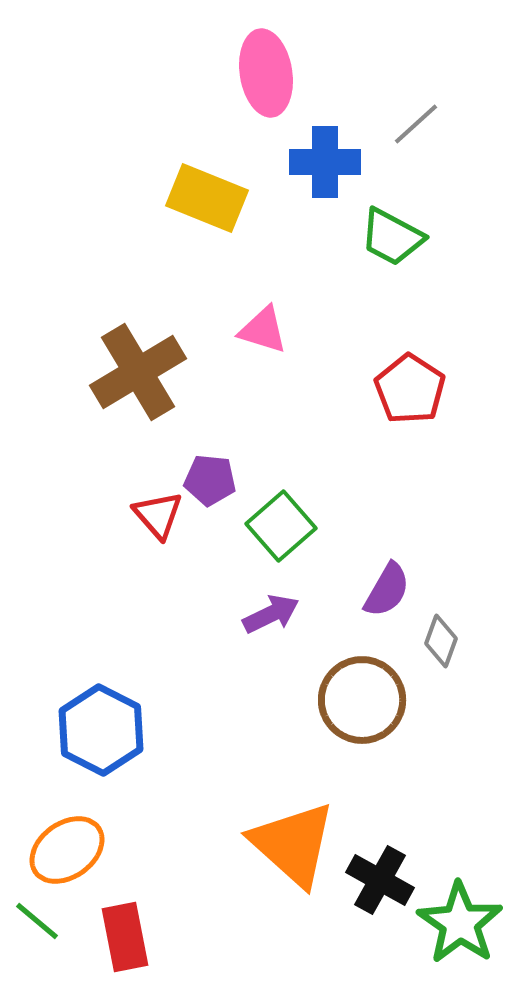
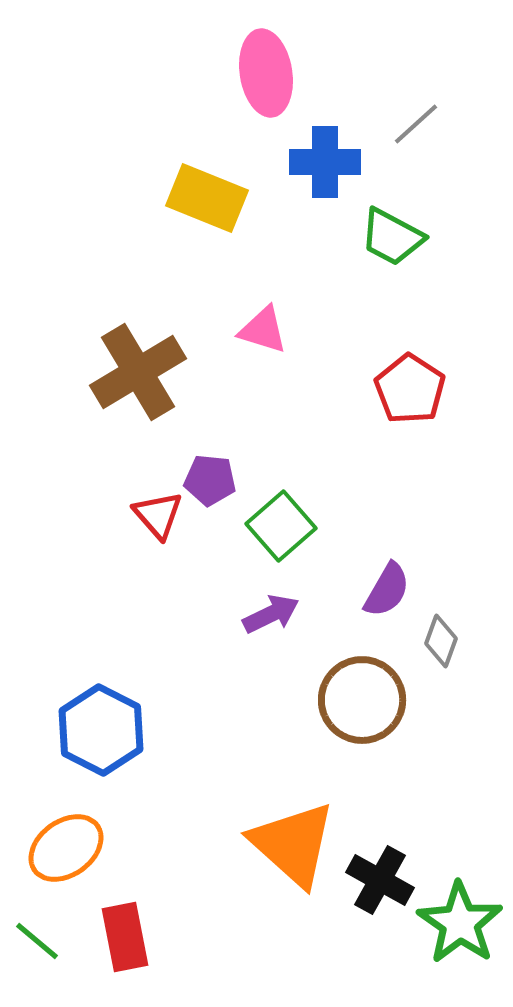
orange ellipse: moved 1 px left, 2 px up
green line: moved 20 px down
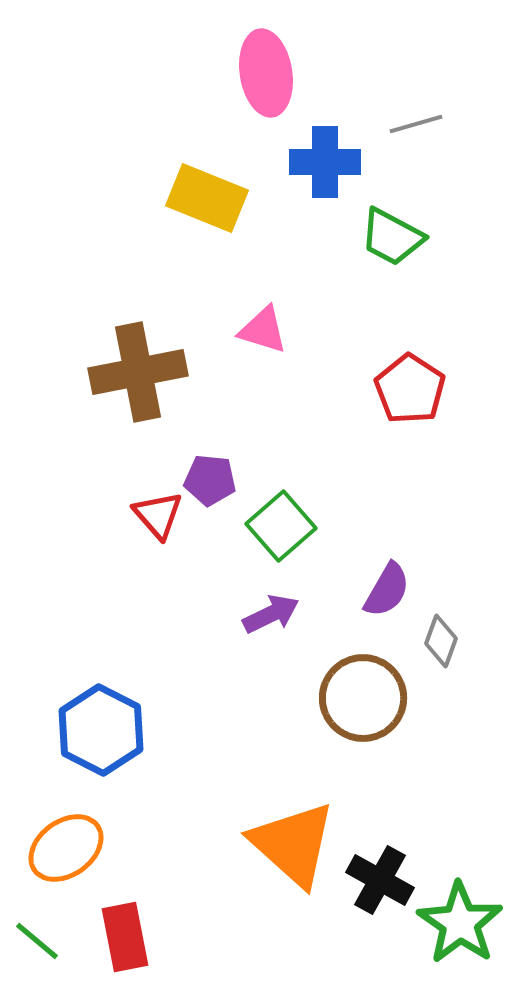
gray line: rotated 26 degrees clockwise
brown cross: rotated 20 degrees clockwise
brown circle: moved 1 px right, 2 px up
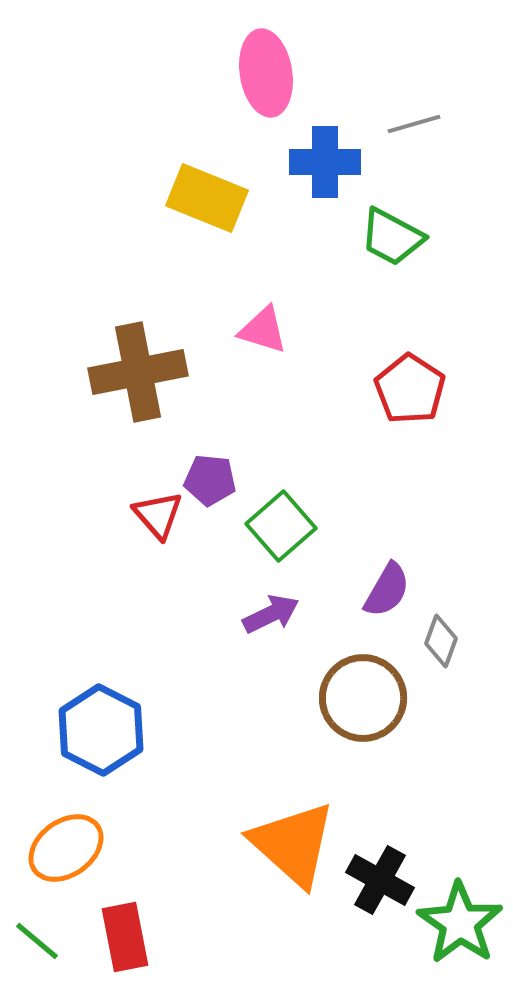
gray line: moved 2 px left
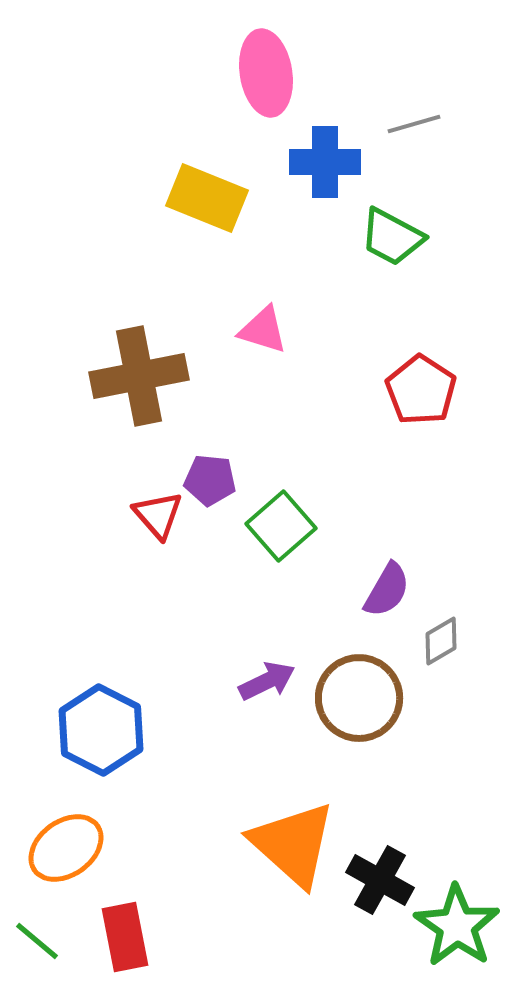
brown cross: moved 1 px right, 4 px down
red pentagon: moved 11 px right, 1 px down
purple arrow: moved 4 px left, 67 px down
gray diamond: rotated 39 degrees clockwise
brown circle: moved 4 px left
green star: moved 3 px left, 3 px down
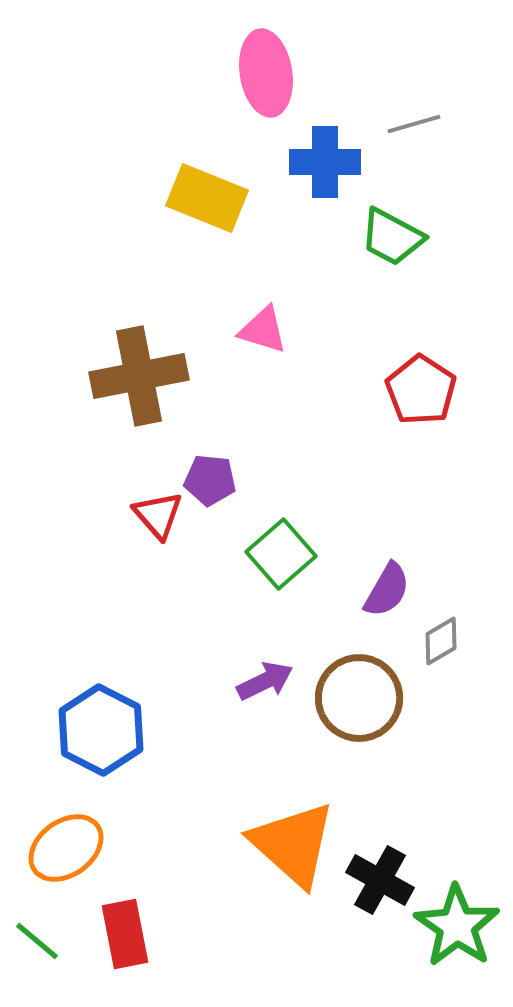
green square: moved 28 px down
purple arrow: moved 2 px left
red rectangle: moved 3 px up
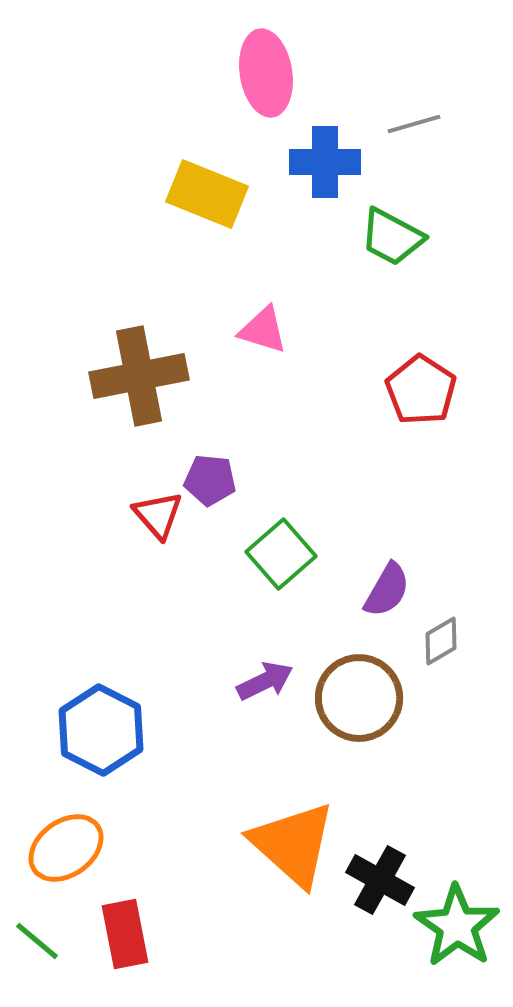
yellow rectangle: moved 4 px up
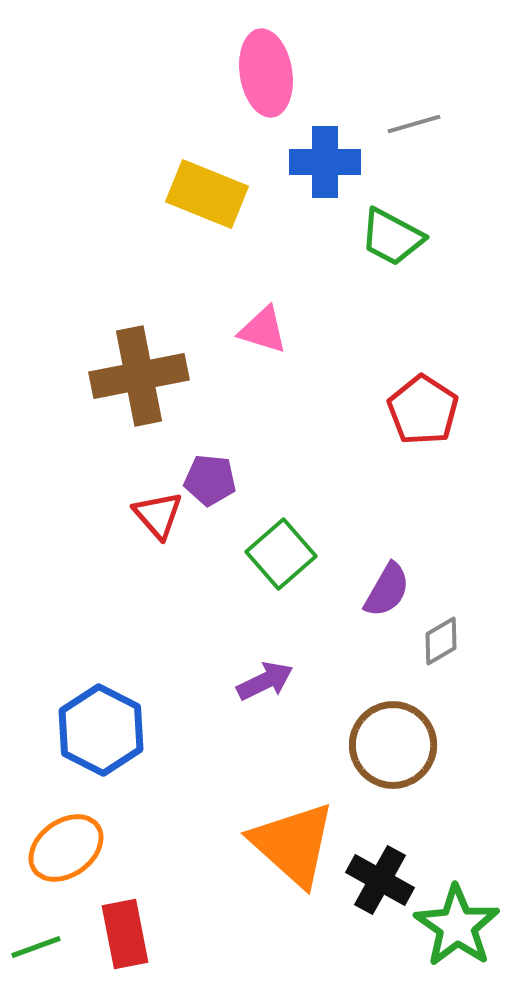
red pentagon: moved 2 px right, 20 px down
brown circle: moved 34 px right, 47 px down
green line: moved 1 px left, 6 px down; rotated 60 degrees counterclockwise
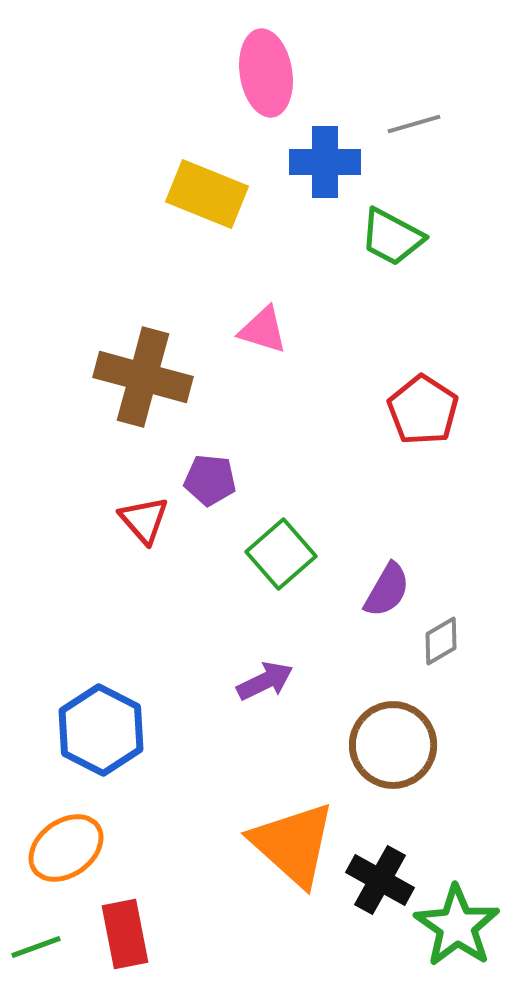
brown cross: moved 4 px right, 1 px down; rotated 26 degrees clockwise
red triangle: moved 14 px left, 5 px down
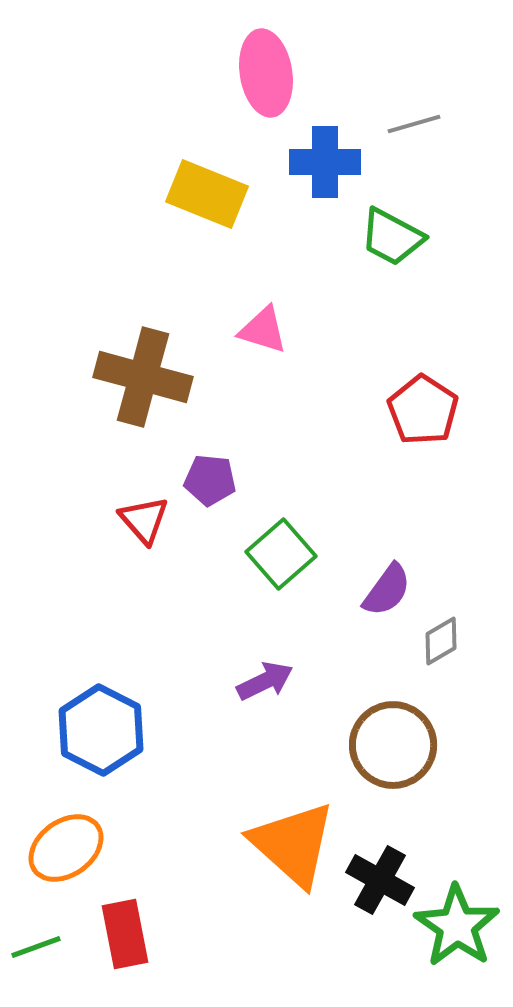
purple semicircle: rotated 6 degrees clockwise
